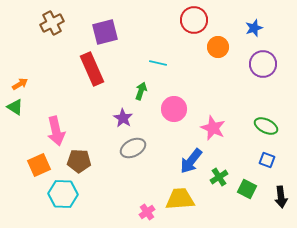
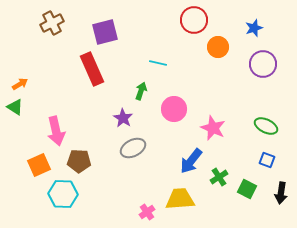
black arrow: moved 4 px up; rotated 15 degrees clockwise
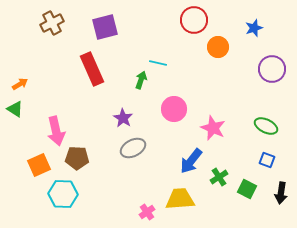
purple square: moved 5 px up
purple circle: moved 9 px right, 5 px down
green arrow: moved 11 px up
green triangle: moved 2 px down
brown pentagon: moved 2 px left, 3 px up
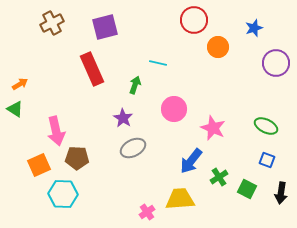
purple circle: moved 4 px right, 6 px up
green arrow: moved 6 px left, 5 px down
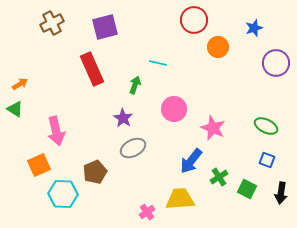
brown pentagon: moved 18 px right, 14 px down; rotated 25 degrees counterclockwise
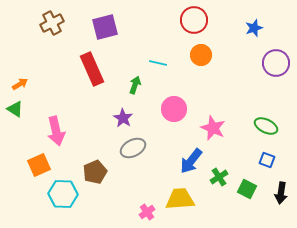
orange circle: moved 17 px left, 8 px down
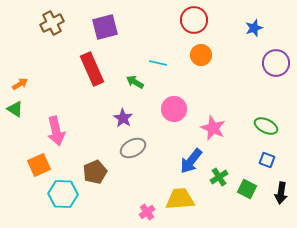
green arrow: moved 3 px up; rotated 78 degrees counterclockwise
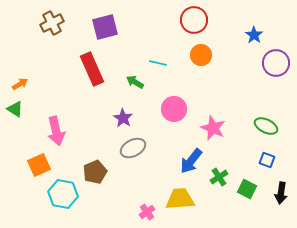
blue star: moved 7 px down; rotated 18 degrees counterclockwise
cyan hexagon: rotated 8 degrees clockwise
